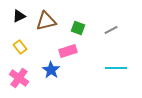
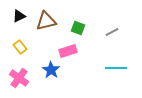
gray line: moved 1 px right, 2 px down
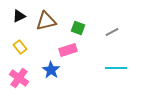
pink rectangle: moved 1 px up
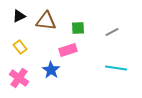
brown triangle: rotated 20 degrees clockwise
green square: rotated 24 degrees counterclockwise
cyan line: rotated 10 degrees clockwise
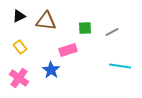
green square: moved 7 px right
cyan line: moved 4 px right, 2 px up
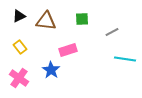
green square: moved 3 px left, 9 px up
cyan line: moved 5 px right, 7 px up
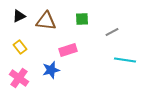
cyan line: moved 1 px down
blue star: rotated 24 degrees clockwise
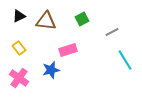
green square: rotated 24 degrees counterclockwise
yellow rectangle: moved 1 px left, 1 px down
cyan line: rotated 50 degrees clockwise
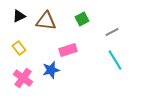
cyan line: moved 10 px left
pink cross: moved 4 px right
